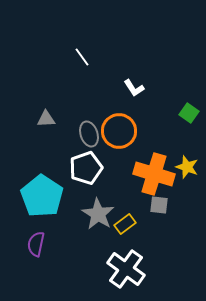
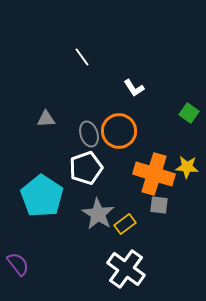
yellow star: rotated 15 degrees counterclockwise
purple semicircle: moved 18 px left, 20 px down; rotated 130 degrees clockwise
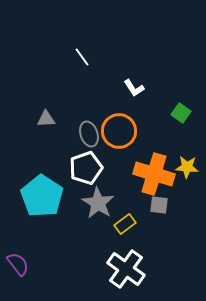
green square: moved 8 px left
gray star: moved 11 px up
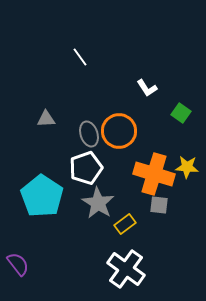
white line: moved 2 px left
white L-shape: moved 13 px right
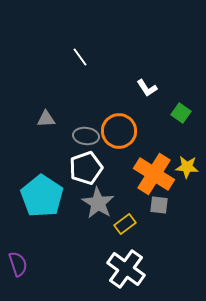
gray ellipse: moved 3 px left, 2 px down; rotated 65 degrees counterclockwise
orange cross: rotated 15 degrees clockwise
purple semicircle: rotated 20 degrees clockwise
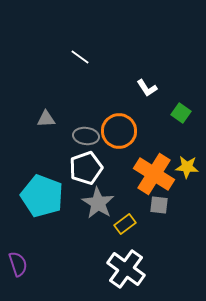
white line: rotated 18 degrees counterclockwise
cyan pentagon: rotated 12 degrees counterclockwise
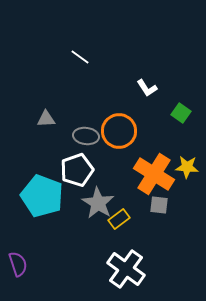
white pentagon: moved 9 px left, 2 px down
yellow rectangle: moved 6 px left, 5 px up
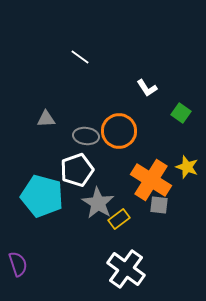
yellow star: rotated 15 degrees clockwise
orange cross: moved 3 px left, 6 px down
cyan pentagon: rotated 6 degrees counterclockwise
